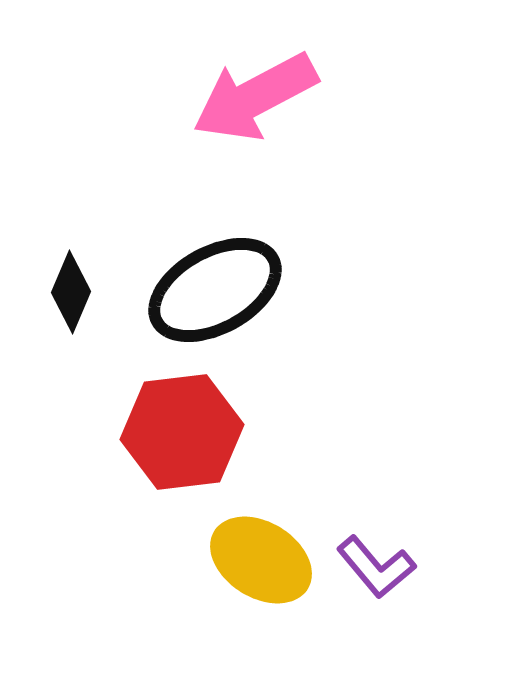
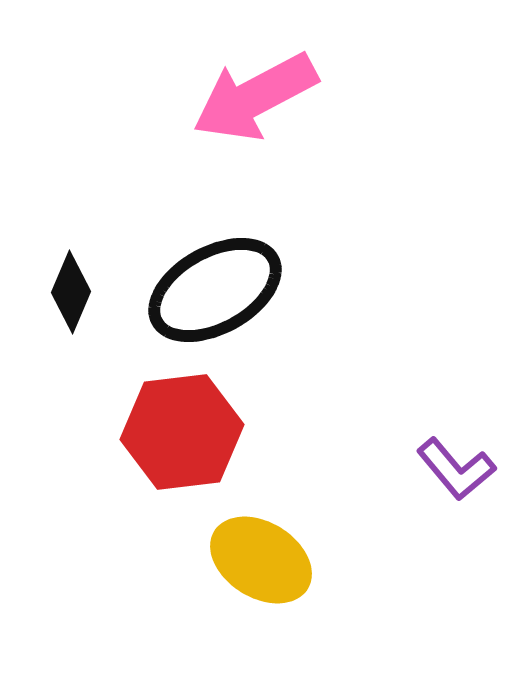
purple L-shape: moved 80 px right, 98 px up
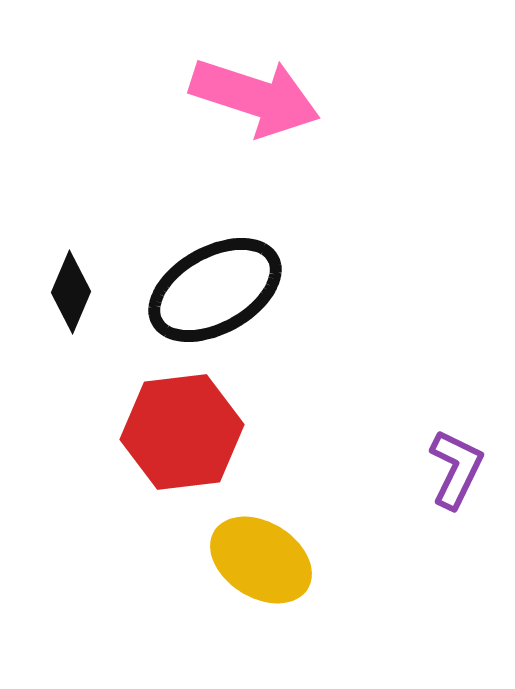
pink arrow: rotated 134 degrees counterclockwise
purple L-shape: rotated 114 degrees counterclockwise
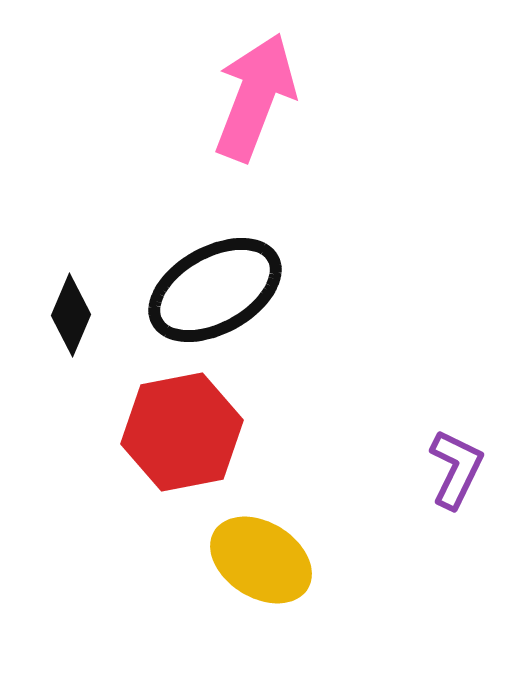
pink arrow: rotated 87 degrees counterclockwise
black diamond: moved 23 px down
red hexagon: rotated 4 degrees counterclockwise
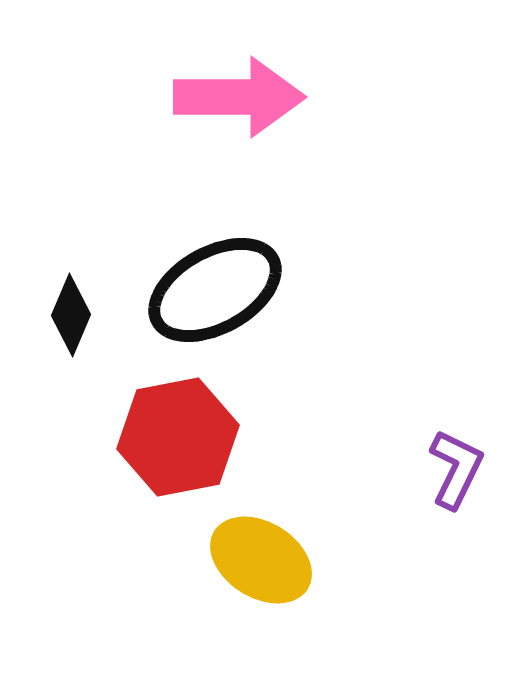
pink arrow: moved 16 px left; rotated 69 degrees clockwise
red hexagon: moved 4 px left, 5 px down
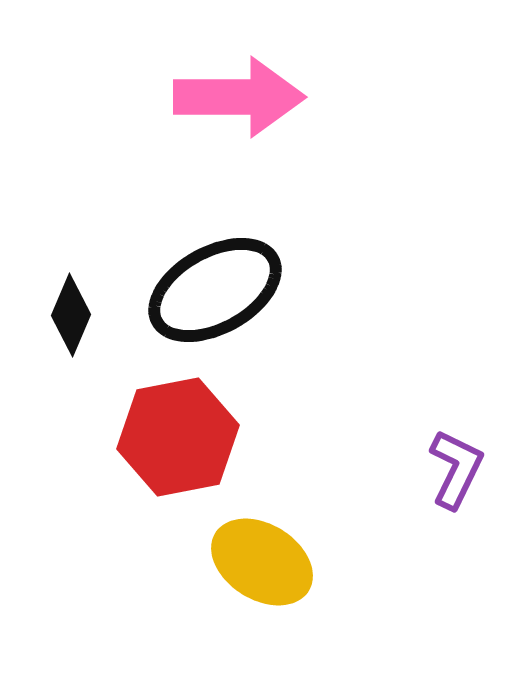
yellow ellipse: moved 1 px right, 2 px down
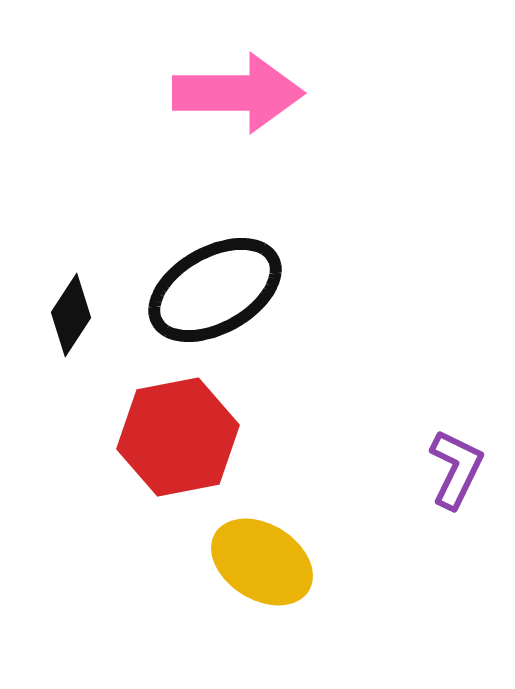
pink arrow: moved 1 px left, 4 px up
black diamond: rotated 10 degrees clockwise
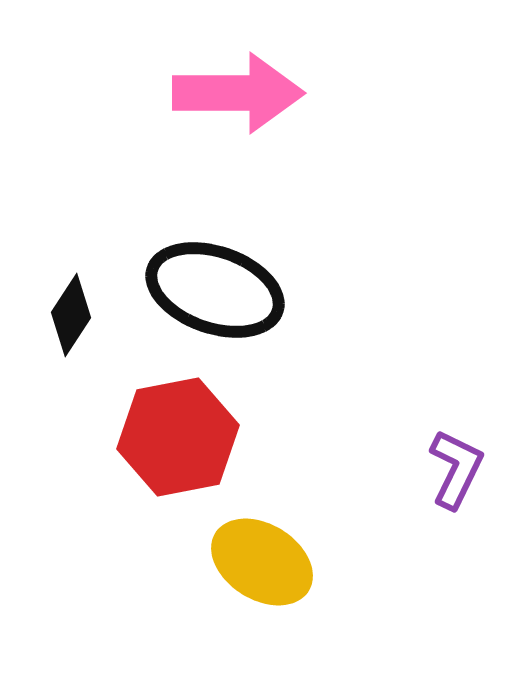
black ellipse: rotated 48 degrees clockwise
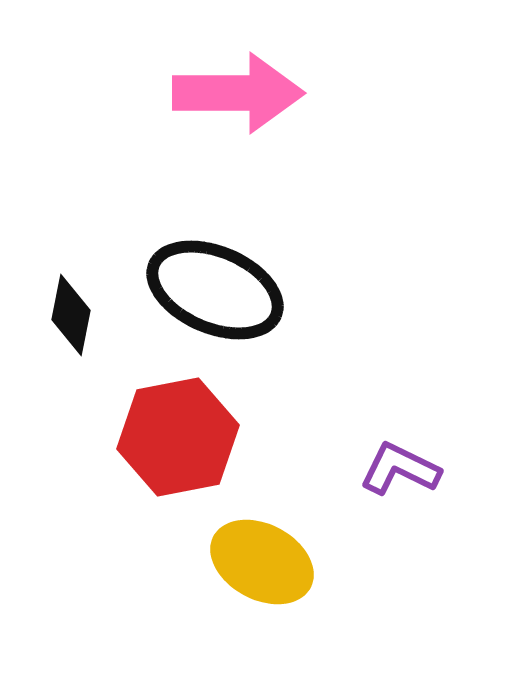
black ellipse: rotated 4 degrees clockwise
black diamond: rotated 22 degrees counterclockwise
purple L-shape: moved 56 px left; rotated 90 degrees counterclockwise
yellow ellipse: rotated 4 degrees counterclockwise
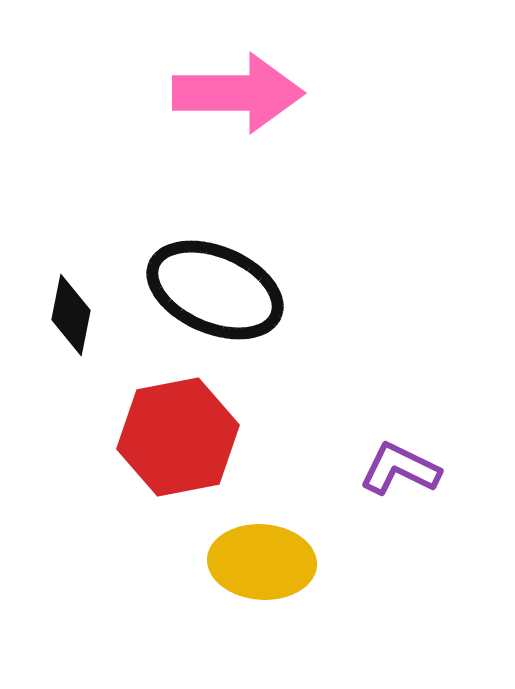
yellow ellipse: rotated 24 degrees counterclockwise
